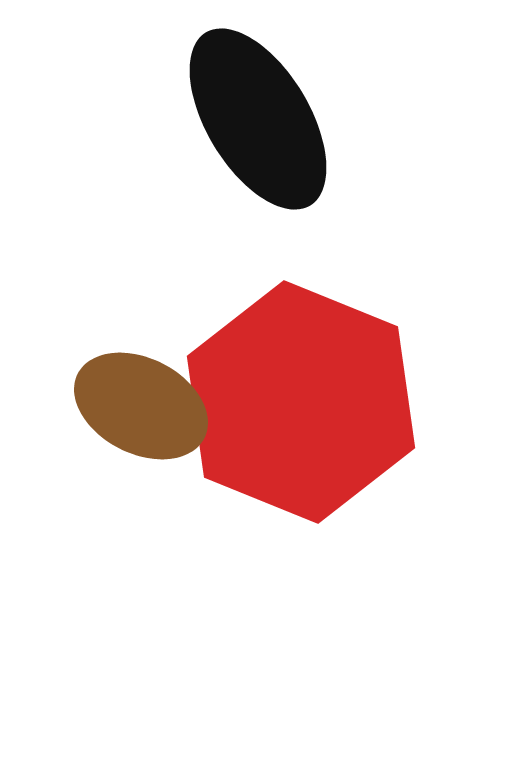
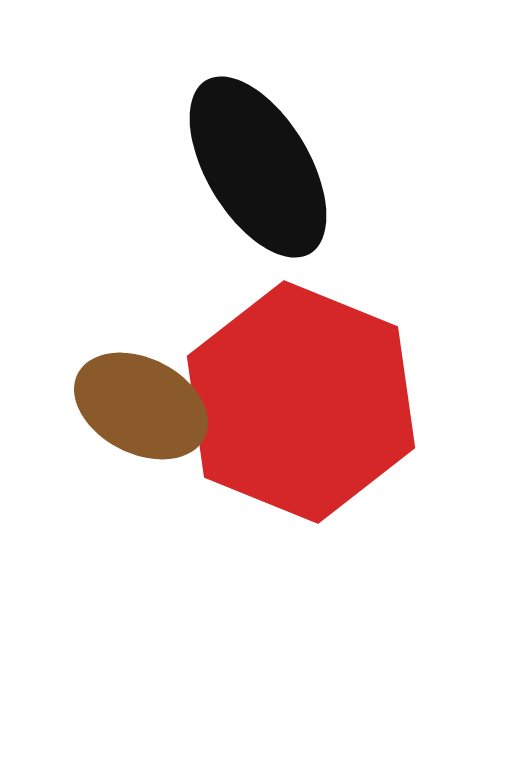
black ellipse: moved 48 px down
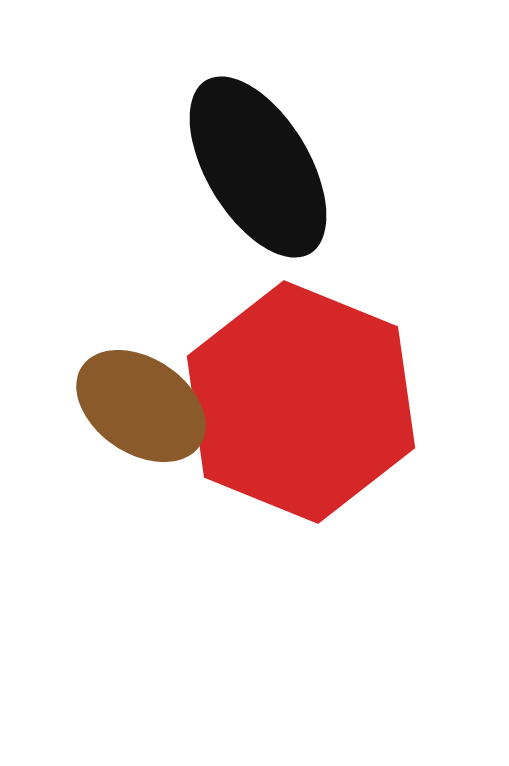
brown ellipse: rotated 7 degrees clockwise
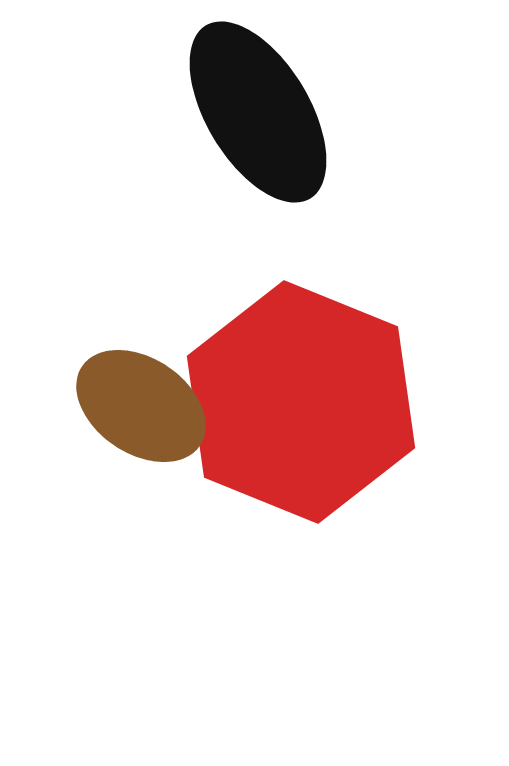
black ellipse: moved 55 px up
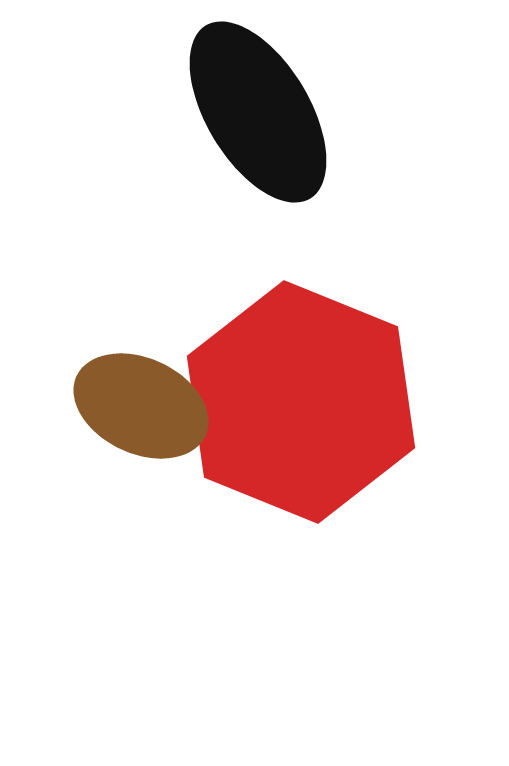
brown ellipse: rotated 9 degrees counterclockwise
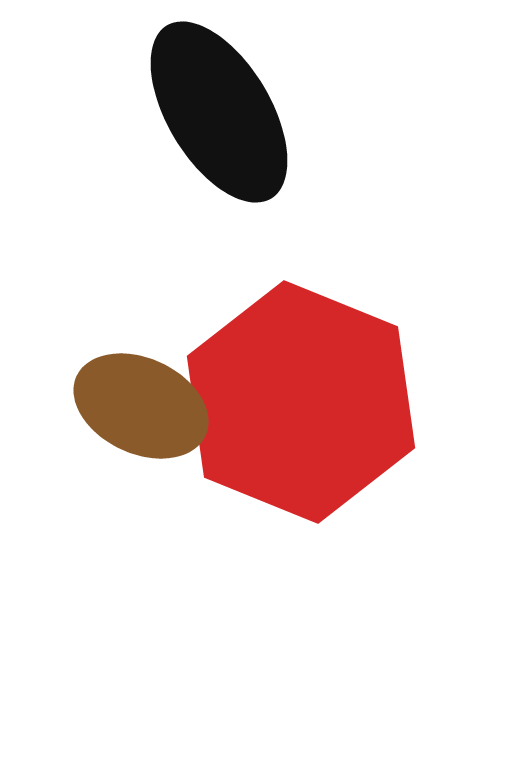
black ellipse: moved 39 px left
